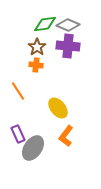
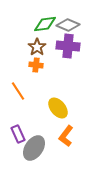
gray ellipse: moved 1 px right
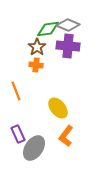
green diamond: moved 3 px right, 5 px down
orange line: moved 2 px left; rotated 12 degrees clockwise
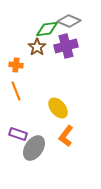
gray diamond: moved 1 px right, 4 px up
green diamond: moved 1 px left
purple cross: moved 2 px left; rotated 20 degrees counterclockwise
orange cross: moved 20 px left
purple rectangle: rotated 48 degrees counterclockwise
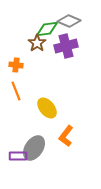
brown star: moved 4 px up
yellow ellipse: moved 11 px left
purple rectangle: moved 22 px down; rotated 18 degrees counterclockwise
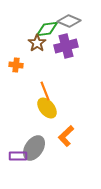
orange line: moved 29 px right
orange L-shape: rotated 10 degrees clockwise
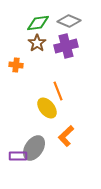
green diamond: moved 9 px left, 6 px up
orange line: moved 13 px right
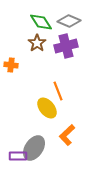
green diamond: moved 3 px right, 1 px up; rotated 65 degrees clockwise
orange cross: moved 5 px left
orange L-shape: moved 1 px right, 1 px up
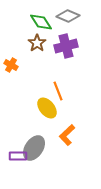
gray diamond: moved 1 px left, 5 px up
orange cross: rotated 24 degrees clockwise
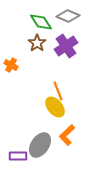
purple cross: rotated 20 degrees counterclockwise
yellow ellipse: moved 8 px right, 1 px up
gray ellipse: moved 6 px right, 3 px up
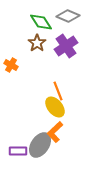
orange L-shape: moved 12 px left, 3 px up
purple rectangle: moved 5 px up
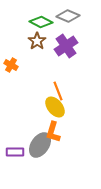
green diamond: rotated 30 degrees counterclockwise
brown star: moved 2 px up
orange L-shape: moved 2 px left; rotated 30 degrees counterclockwise
purple rectangle: moved 3 px left, 1 px down
